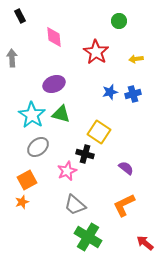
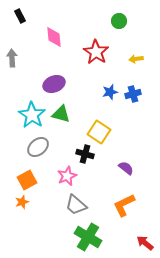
pink star: moved 5 px down
gray trapezoid: moved 1 px right
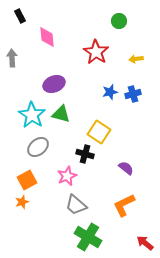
pink diamond: moved 7 px left
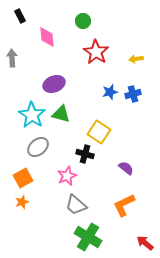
green circle: moved 36 px left
orange square: moved 4 px left, 2 px up
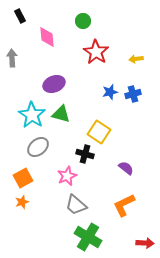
red arrow: rotated 144 degrees clockwise
